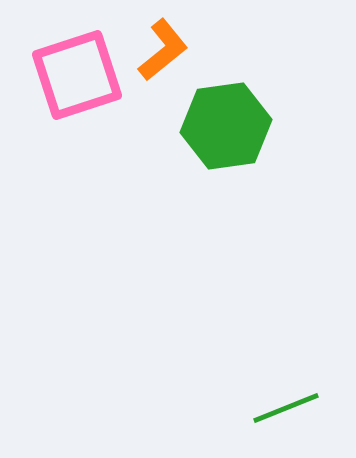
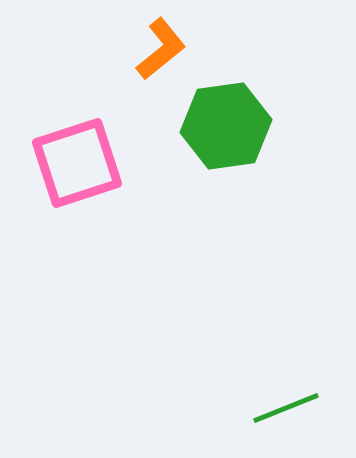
orange L-shape: moved 2 px left, 1 px up
pink square: moved 88 px down
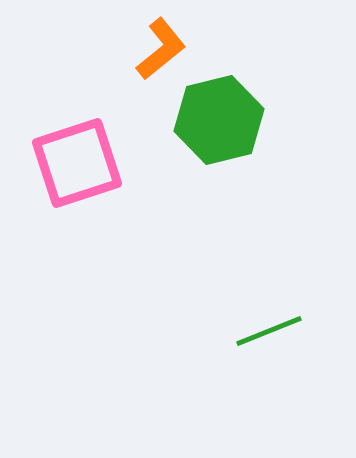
green hexagon: moved 7 px left, 6 px up; rotated 6 degrees counterclockwise
green line: moved 17 px left, 77 px up
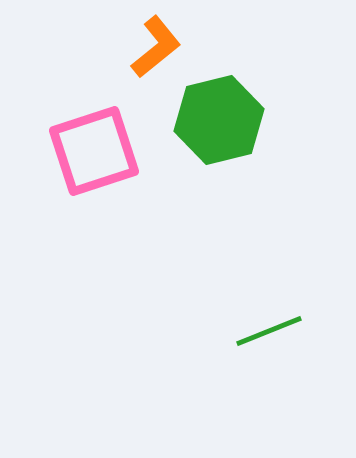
orange L-shape: moved 5 px left, 2 px up
pink square: moved 17 px right, 12 px up
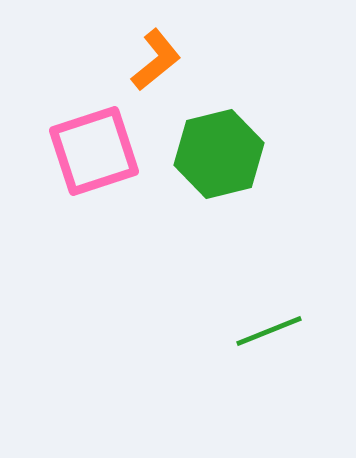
orange L-shape: moved 13 px down
green hexagon: moved 34 px down
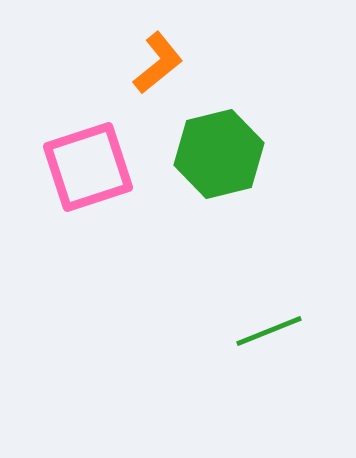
orange L-shape: moved 2 px right, 3 px down
pink square: moved 6 px left, 16 px down
